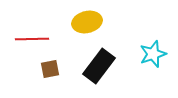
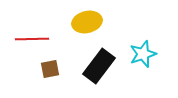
cyan star: moved 10 px left
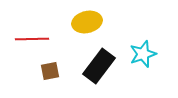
brown square: moved 2 px down
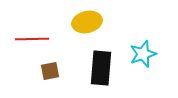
black rectangle: moved 2 px right, 2 px down; rotated 32 degrees counterclockwise
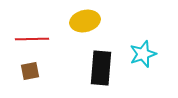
yellow ellipse: moved 2 px left, 1 px up
brown square: moved 20 px left
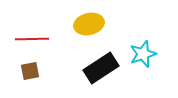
yellow ellipse: moved 4 px right, 3 px down
black rectangle: rotated 52 degrees clockwise
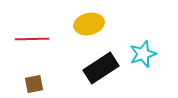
brown square: moved 4 px right, 13 px down
